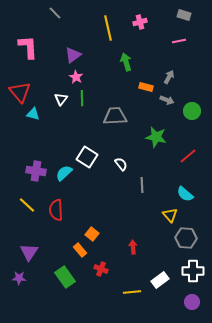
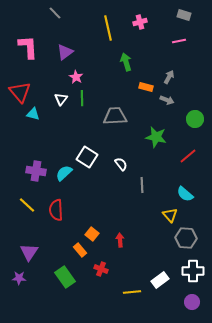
purple triangle at (73, 55): moved 8 px left, 3 px up
green circle at (192, 111): moved 3 px right, 8 px down
red arrow at (133, 247): moved 13 px left, 7 px up
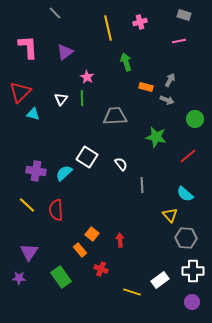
pink star at (76, 77): moved 11 px right
gray arrow at (169, 77): moved 1 px right, 3 px down
red triangle at (20, 92): rotated 25 degrees clockwise
green rectangle at (65, 277): moved 4 px left
yellow line at (132, 292): rotated 24 degrees clockwise
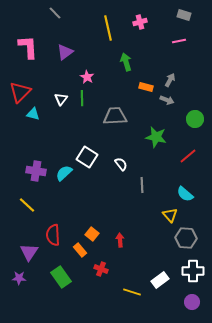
red semicircle at (56, 210): moved 3 px left, 25 px down
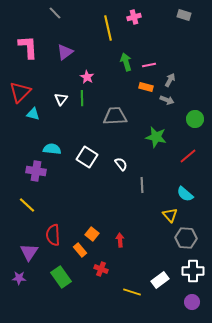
pink cross at (140, 22): moved 6 px left, 5 px up
pink line at (179, 41): moved 30 px left, 24 px down
cyan semicircle at (64, 173): moved 12 px left, 24 px up; rotated 48 degrees clockwise
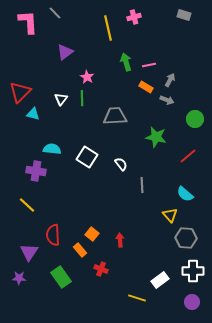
pink L-shape at (28, 47): moved 25 px up
orange rectangle at (146, 87): rotated 16 degrees clockwise
yellow line at (132, 292): moved 5 px right, 6 px down
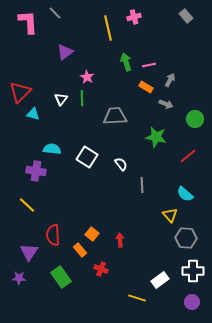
gray rectangle at (184, 15): moved 2 px right, 1 px down; rotated 32 degrees clockwise
gray arrow at (167, 100): moved 1 px left, 4 px down
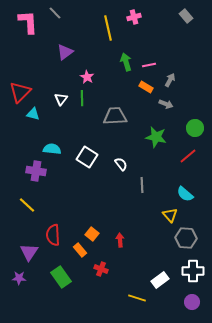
green circle at (195, 119): moved 9 px down
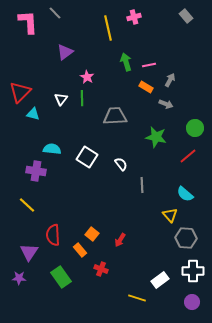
red arrow at (120, 240): rotated 144 degrees counterclockwise
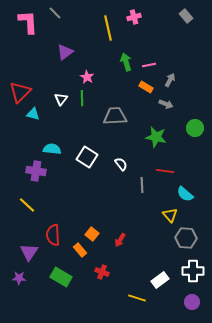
red line at (188, 156): moved 23 px left, 15 px down; rotated 48 degrees clockwise
red cross at (101, 269): moved 1 px right, 3 px down
green rectangle at (61, 277): rotated 25 degrees counterclockwise
